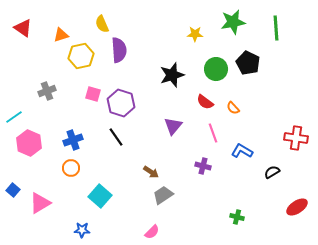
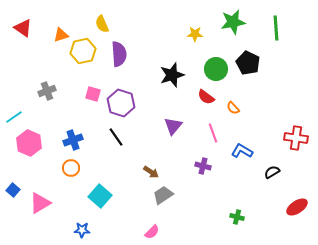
purple semicircle: moved 4 px down
yellow hexagon: moved 2 px right, 5 px up
red semicircle: moved 1 px right, 5 px up
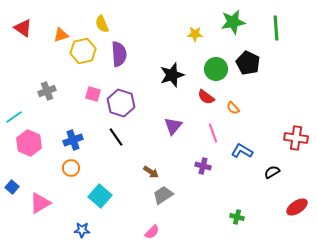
blue square: moved 1 px left, 3 px up
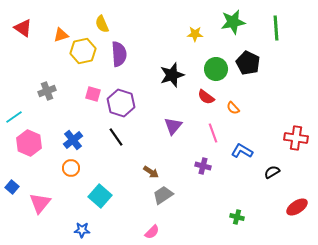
blue cross: rotated 18 degrees counterclockwise
pink triangle: rotated 20 degrees counterclockwise
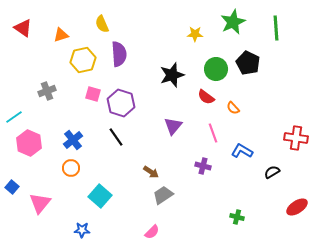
green star: rotated 15 degrees counterclockwise
yellow hexagon: moved 9 px down
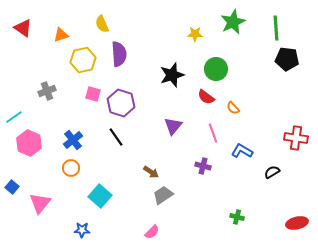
black pentagon: moved 39 px right, 4 px up; rotated 20 degrees counterclockwise
red ellipse: moved 16 px down; rotated 20 degrees clockwise
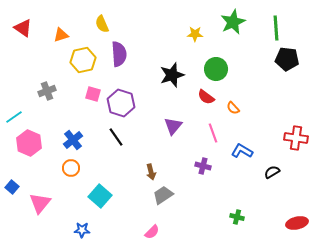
brown arrow: rotated 42 degrees clockwise
